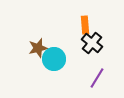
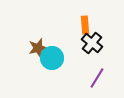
cyan circle: moved 2 px left, 1 px up
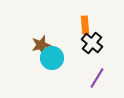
brown star: moved 3 px right, 3 px up
